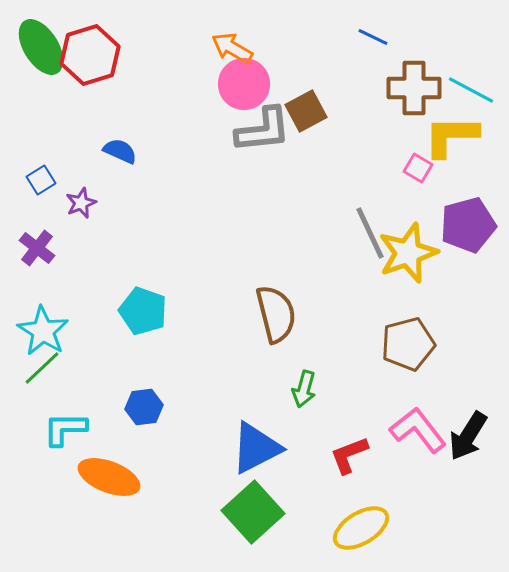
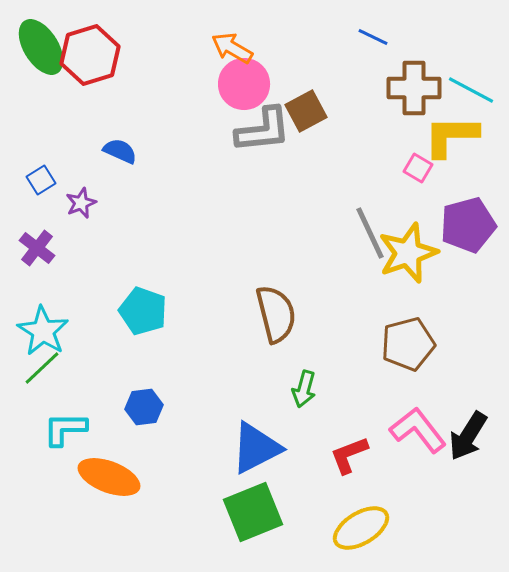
green square: rotated 20 degrees clockwise
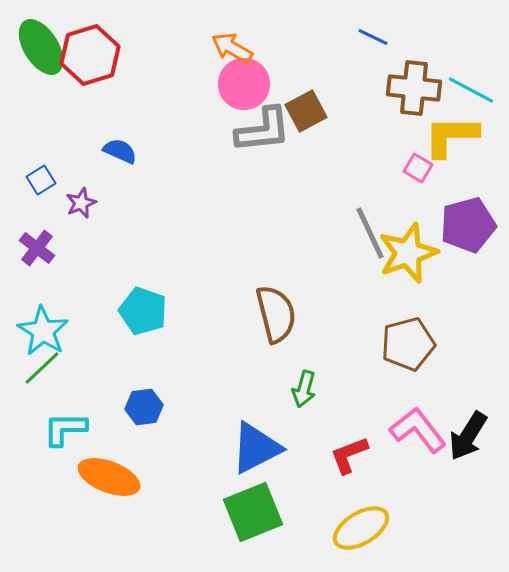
brown cross: rotated 6 degrees clockwise
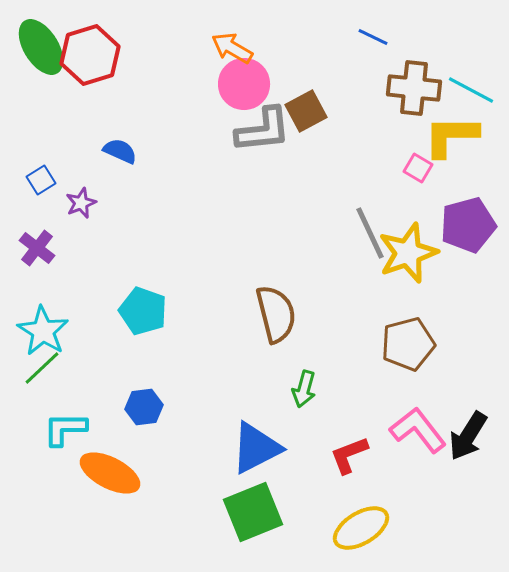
orange ellipse: moved 1 px right, 4 px up; rotated 6 degrees clockwise
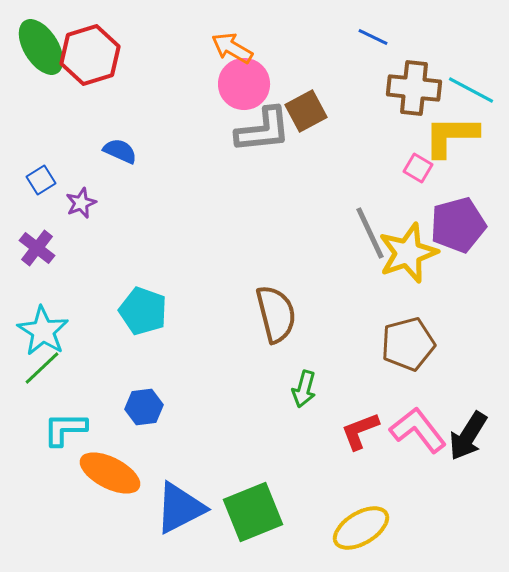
purple pentagon: moved 10 px left
blue triangle: moved 76 px left, 60 px down
red L-shape: moved 11 px right, 24 px up
